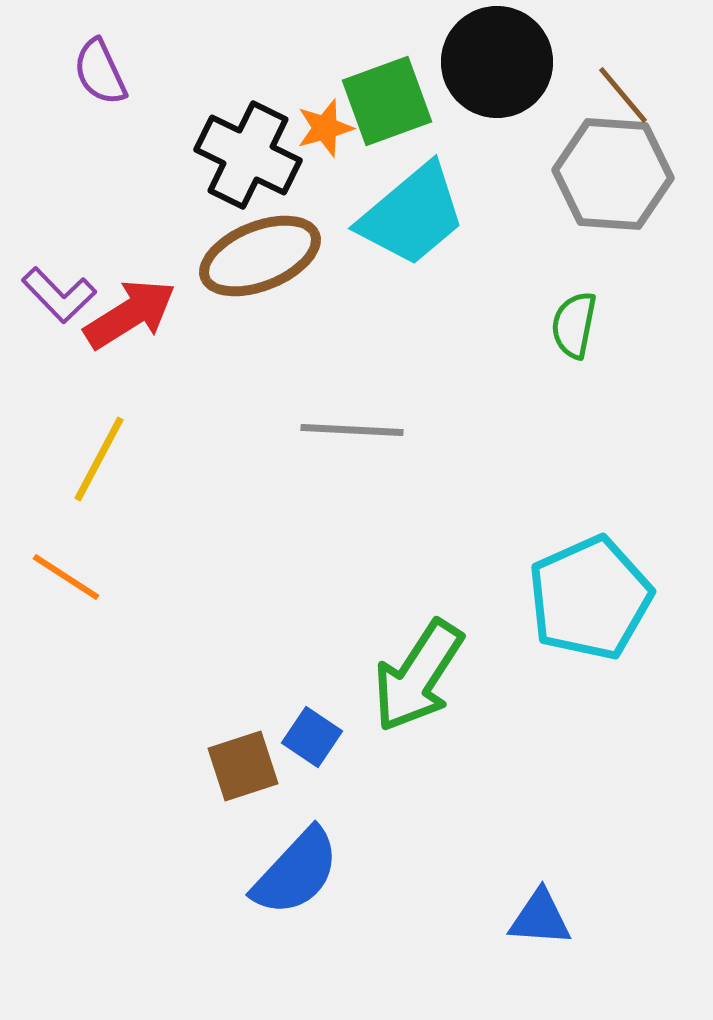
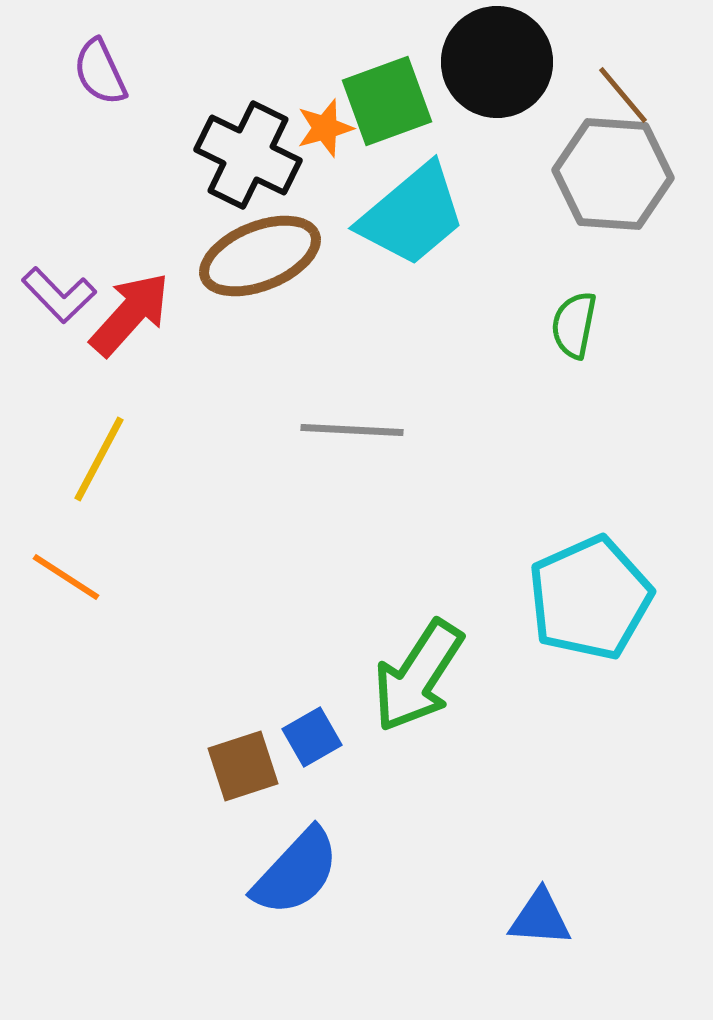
red arrow: rotated 16 degrees counterclockwise
blue square: rotated 26 degrees clockwise
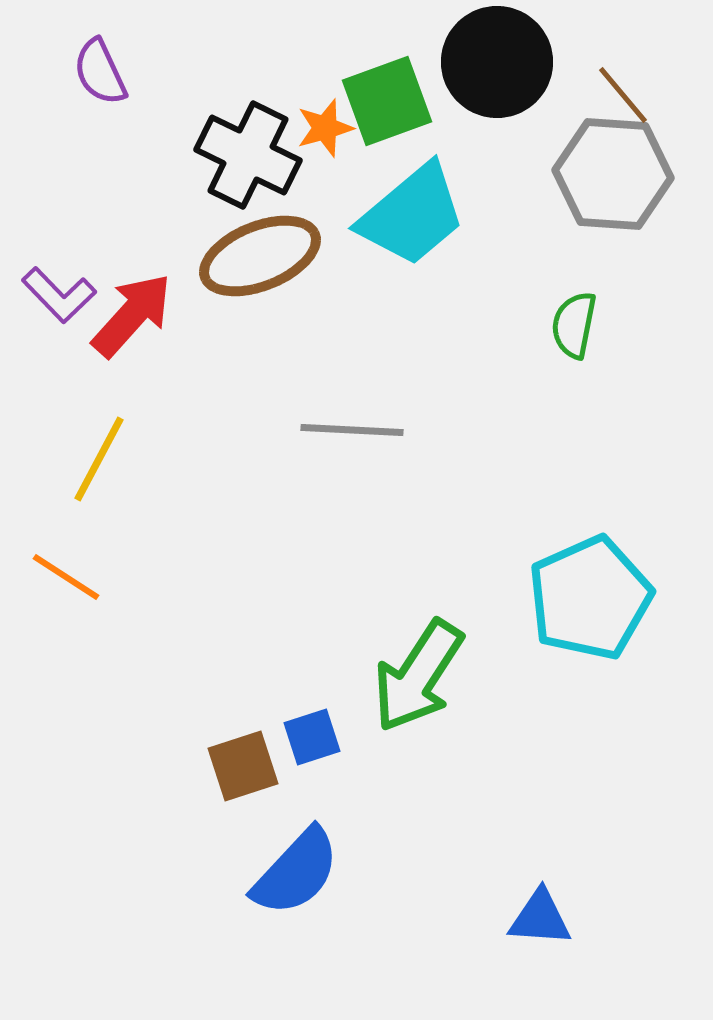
red arrow: moved 2 px right, 1 px down
blue square: rotated 12 degrees clockwise
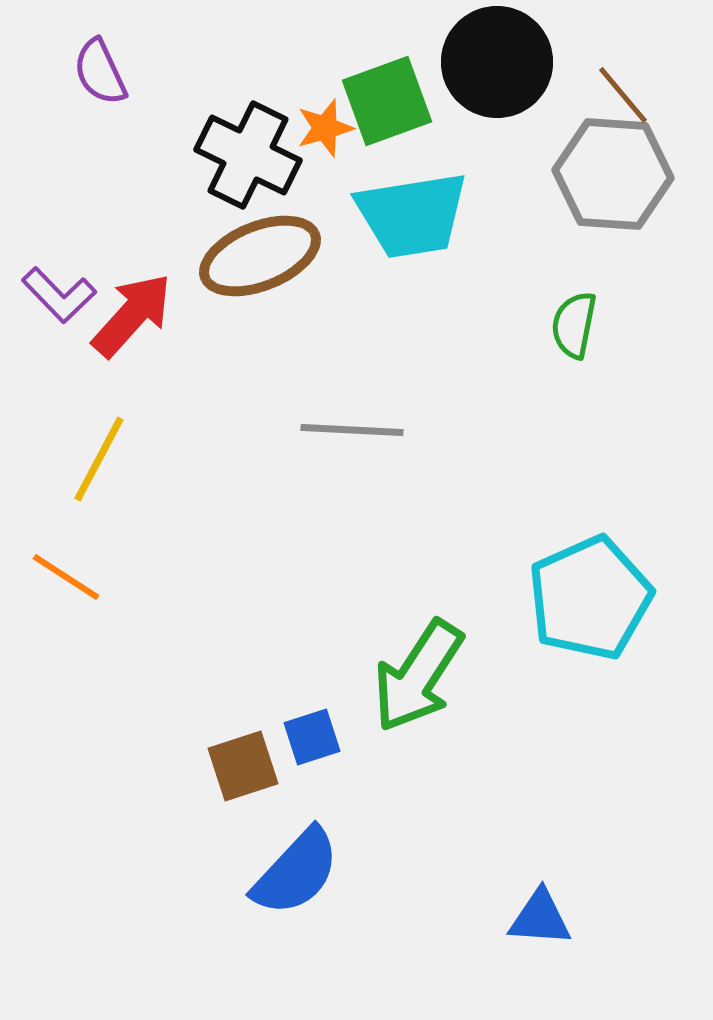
cyan trapezoid: rotated 31 degrees clockwise
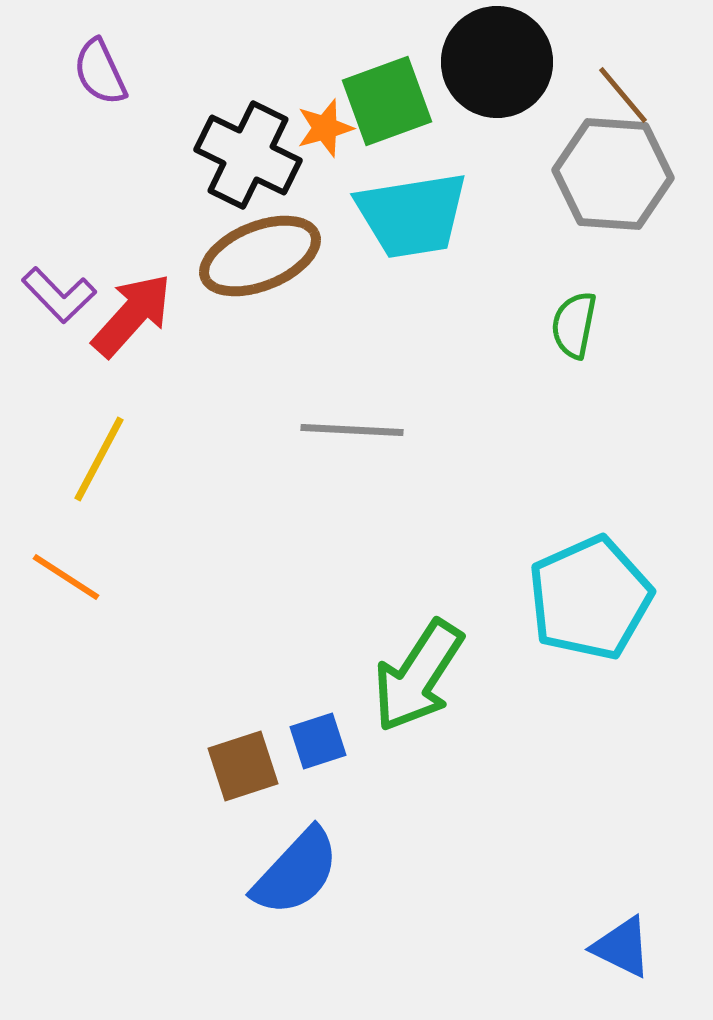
blue square: moved 6 px right, 4 px down
blue triangle: moved 82 px right, 29 px down; rotated 22 degrees clockwise
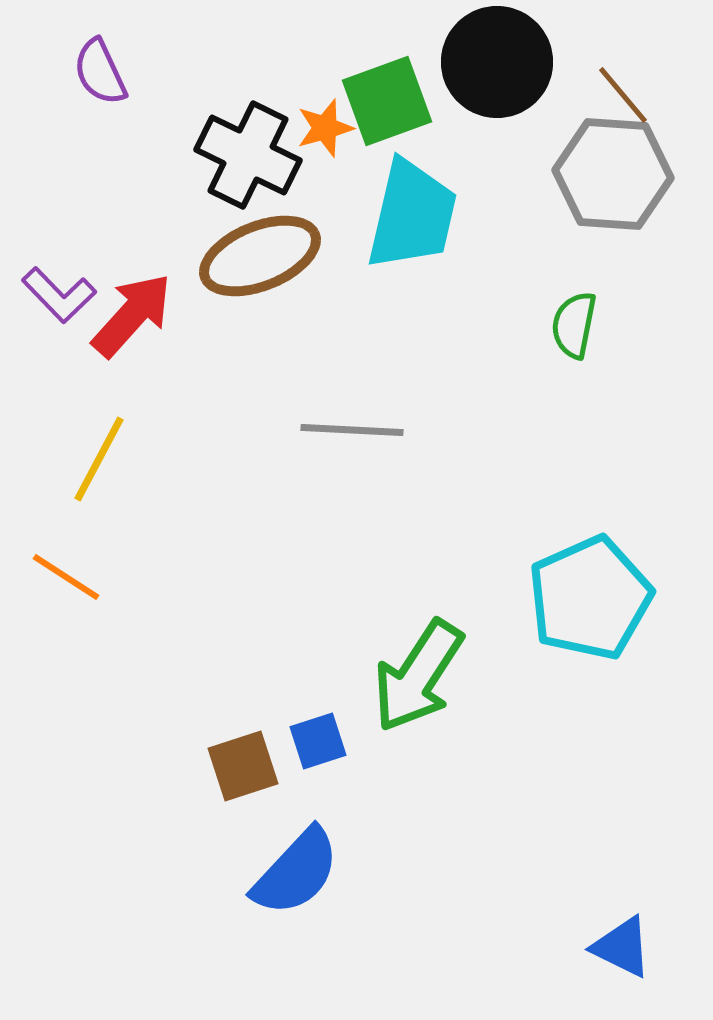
cyan trapezoid: rotated 68 degrees counterclockwise
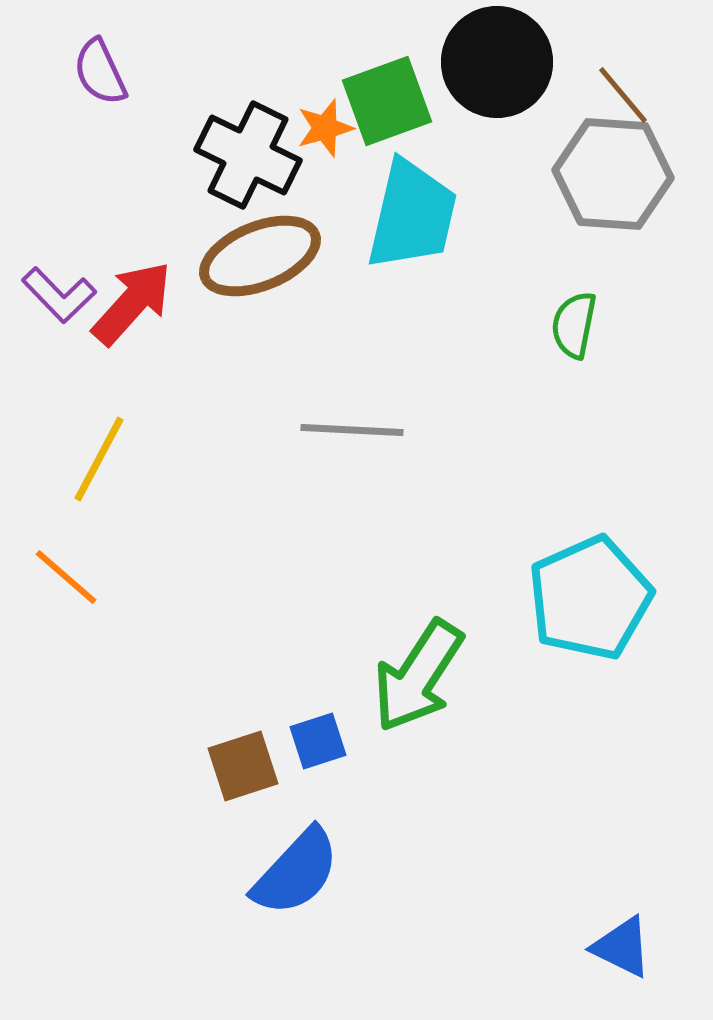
red arrow: moved 12 px up
orange line: rotated 8 degrees clockwise
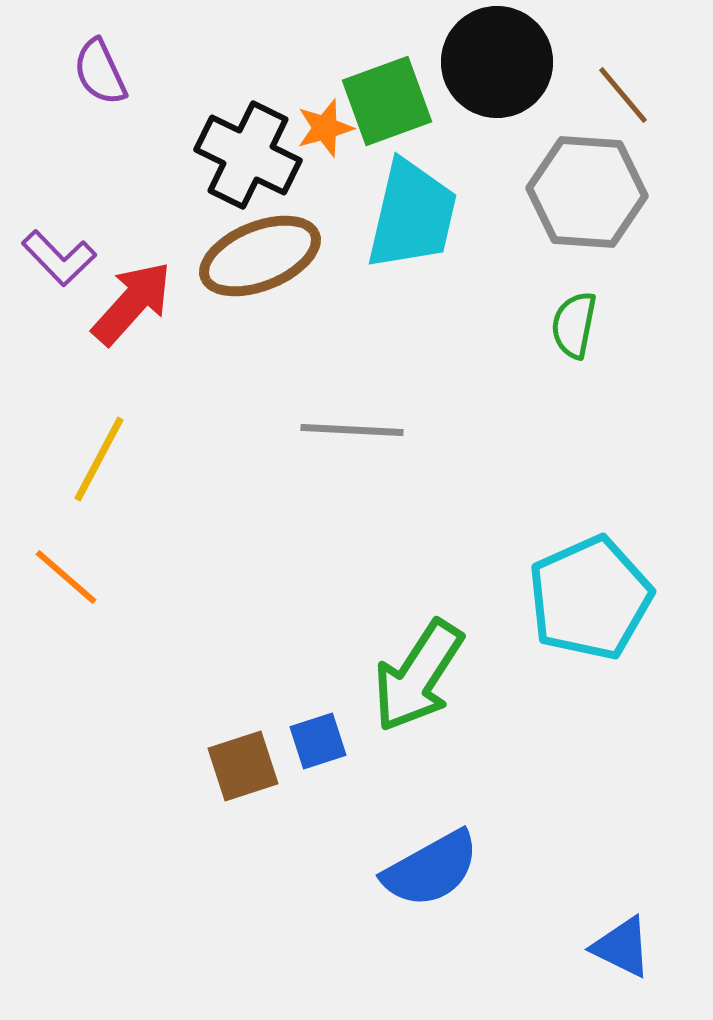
gray hexagon: moved 26 px left, 18 px down
purple L-shape: moved 37 px up
blue semicircle: moved 135 px right, 3 px up; rotated 18 degrees clockwise
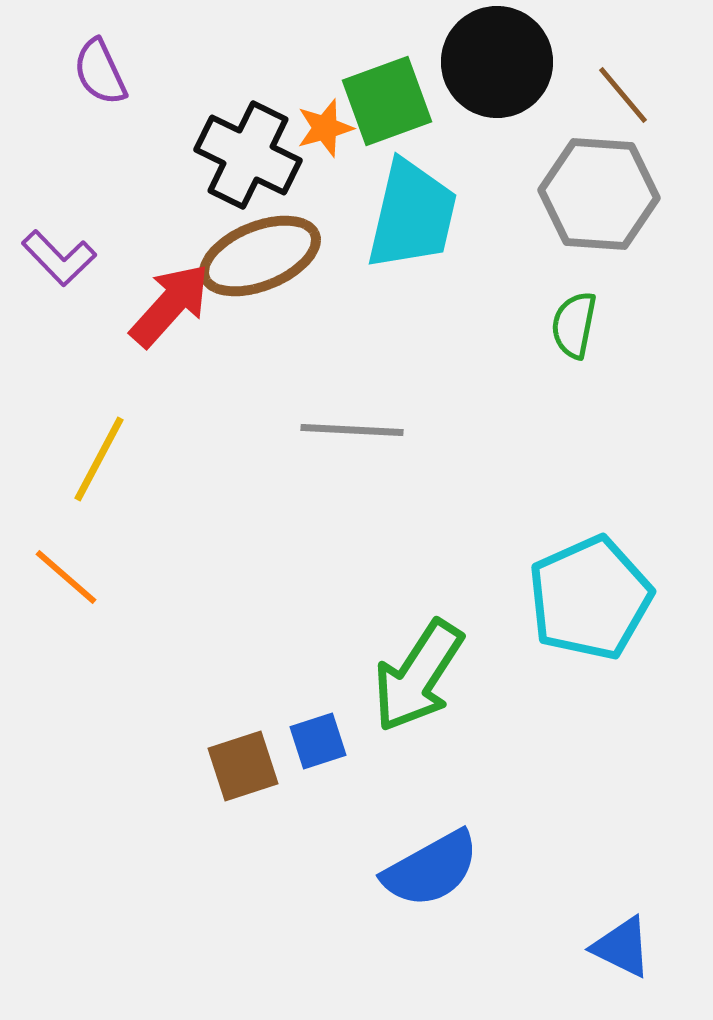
gray hexagon: moved 12 px right, 2 px down
red arrow: moved 38 px right, 2 px down
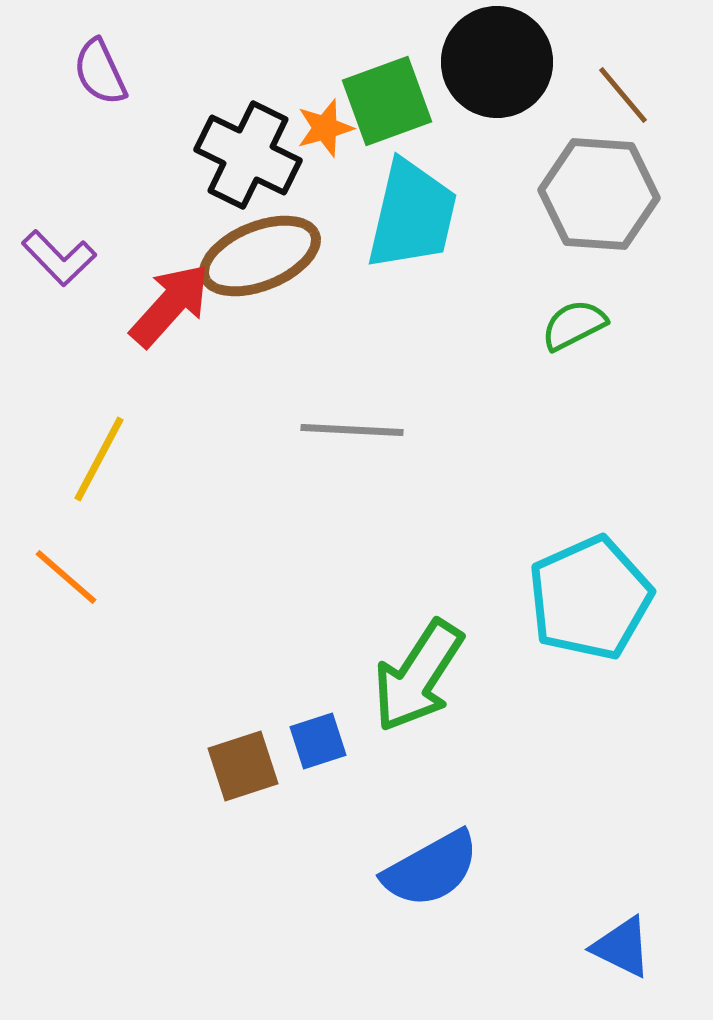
green semicircle: rotated 52 degrees clockwise
